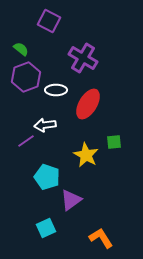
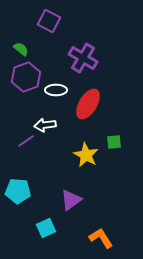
cyan pentagon: moved 29 px left, 14 px down; rotated 15 degrees counterclockwise
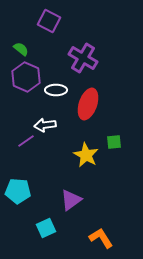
purple hexagon: rotated 16 degrees counterclockwise
red ellipse: rotated 12 degrees counterclockwise
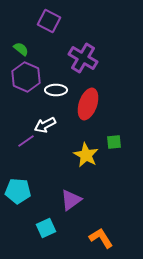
white arrow: rotated 20 degrees counterclockwise
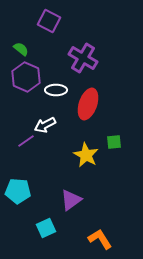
orange L-shape: moved 1 px left, 1 px down
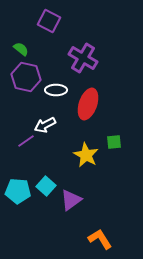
purple hexagon: rotated 12 degrees counterclockwise
cyan square: moved 42 px up; rotated 24 degrees counterclockwise
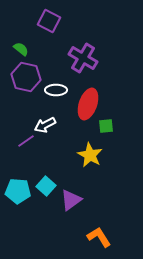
green square: moved 8 px left, 16 px up
yellow star: moved 4 px right
orange L-shape: moved 1 px left, 2 px up
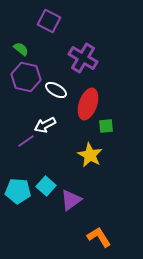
white ellipse: rotated 30 degrees clockwise
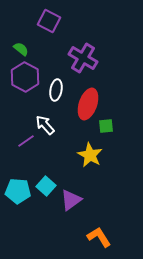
purple hexagon: moved 1 px left; rotated 16 degrees clockwise
white ellipse: rotated 70 degrees clockwise
white arrow: rotated 75 degrees clockwise
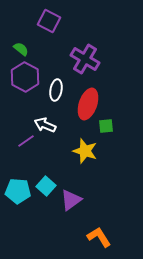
purple cross: moved 2 px right, 1 px down
white arrow: rotated 25 degrees counterclockwise
yellow star: moved 5 px left, 4 px up; rotated 10 degrees counterclockwise
